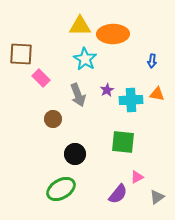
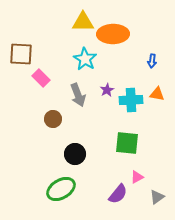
yellow triangle: moved 3 px right, 4 px up
green square: moved 4 px right, 1 px down
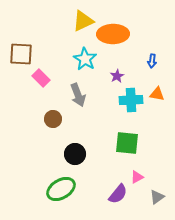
yellow triangle: moved 1 px up; rotated 25 degrees counterclockwise
purple star: moved 10 px right, 14 px up
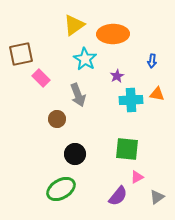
yellow triangle: moved 9 px left, 4 px down; rotated 10 degrees counterclockwise
brown square: rotated 15 degrees counterclockwise
brown circle: moved 4 px right
green square: moved 6 px down
purple semicircle: moved 2 px down
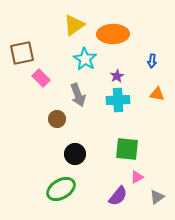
brown square: moved 1 px right, 1 px up
cyan cross: moved 13 px left
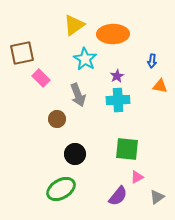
orange triangle: moved 3 px right, 8 px up
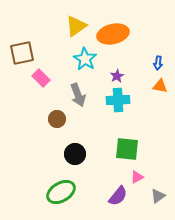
yellow triangle: moved 2 px right, 1 px down
orange ellipse: rotated 12 degrees counterclockwise
blue arrow: moved 6 px right, 2 px down
green ellipse: moved 3 px down
gray triangle: moved 1 px right, 1 px up
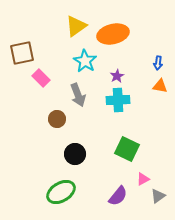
cyan star: moved 2 px down
green square: rotated 20 degrees clockwise
pink triangle: moved 6 px right, 2 px down
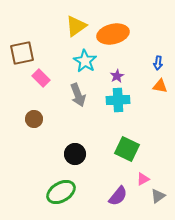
brown circle: moved 23 px left
